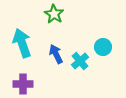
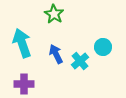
purple cross: moved 1 px right
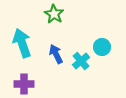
cyan circle: moved 1 px left
cyan cross: moved 1 px right
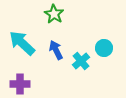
cyan arrow: rotated 28 degrees counterclockwise
cyan circle: moved 2 px right, 1 px down
blue arrow: moved 4 px up
purple cross: moved 4 px left
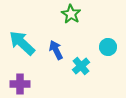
green star: moved 17 px right
cyan circle: moved 4 px right, 1 px up
cyan cross: moved 5 px down
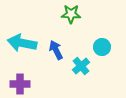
green star: rotated 30 degrees counterclockwise
cyan arrow: rotated 32 degrees counterclockwise
cyan circle: moved 6 px left
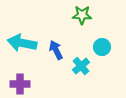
green star: moved 11 px right, 1 px down
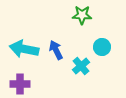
cyan arrow: moved 2 px right, 6 px down
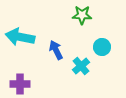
cyan arrow: moved 4 px left, 12 px up
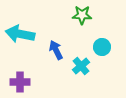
cyan arrow: moved 3 px up
purple cross: moved 2 px up
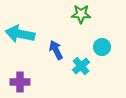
green star: moved 1 px left, 1 px up
